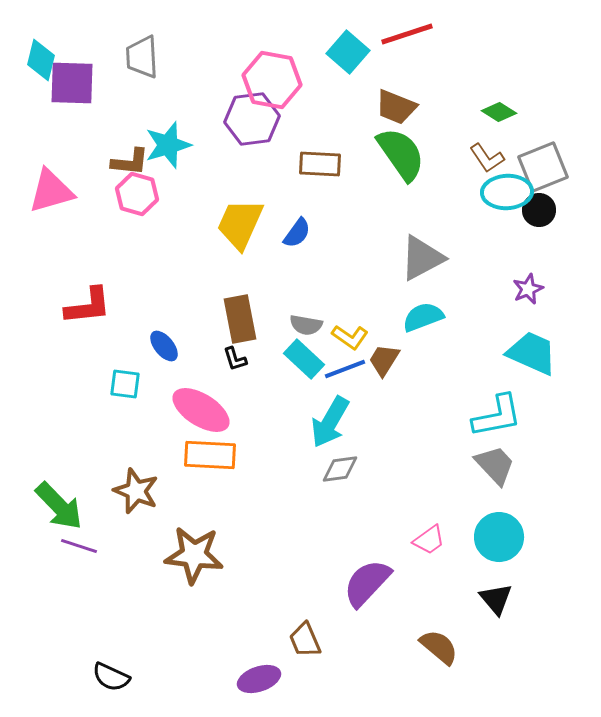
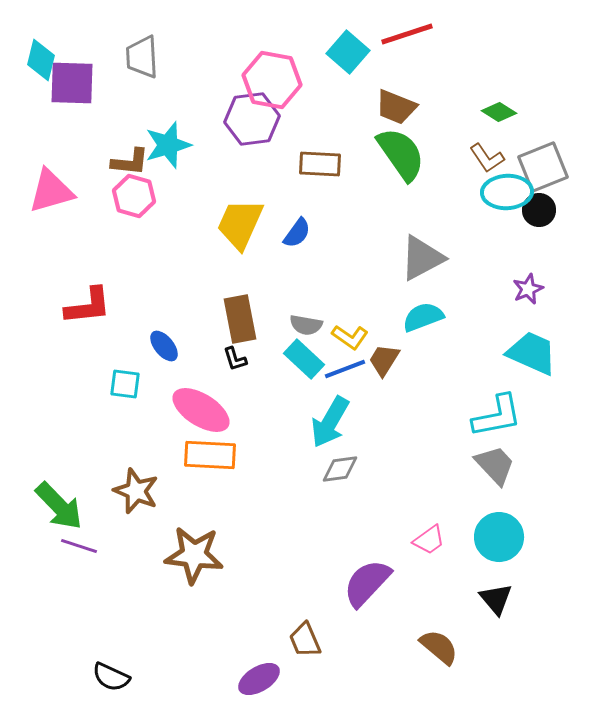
pink hexagon at (137, 194): moved 3 px left, 2 px down
purple ellipse at (259, 679): rotated 12 degrees counterclockwise
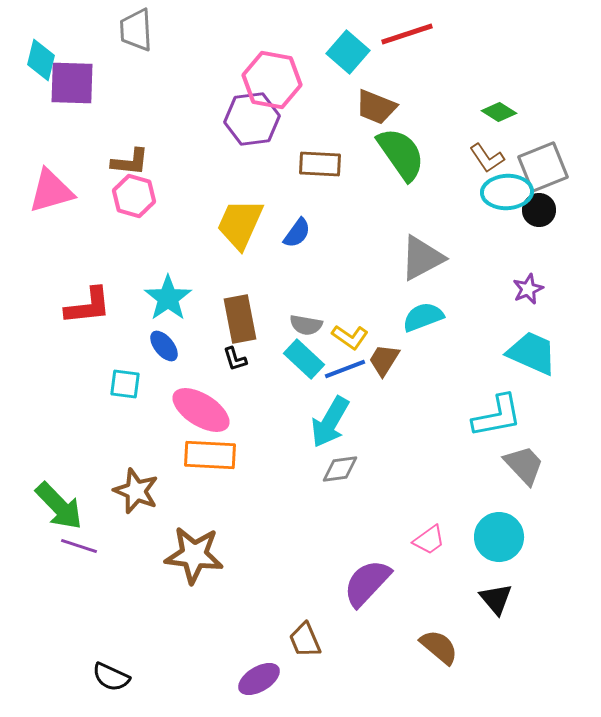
gray trapezoid at (142, 57): moved 6 px left, 27 px up
brown trapezoid at (396, 107): moved 20 px left
cyan star at (168, 145): moved 153 px down; rotated 18 degrees counterclockwise
gray trapezoid at (495, 465): moved 29 px right
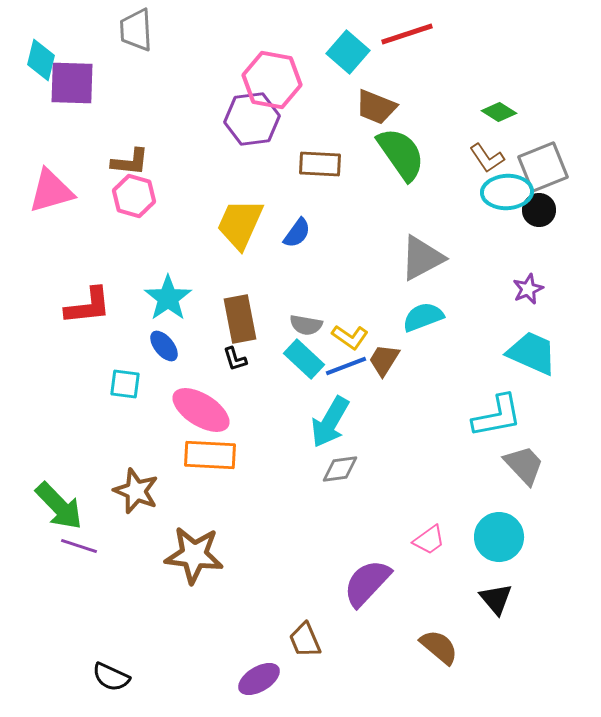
blue line at (345, 369): moved 1 px right, 3 px up
